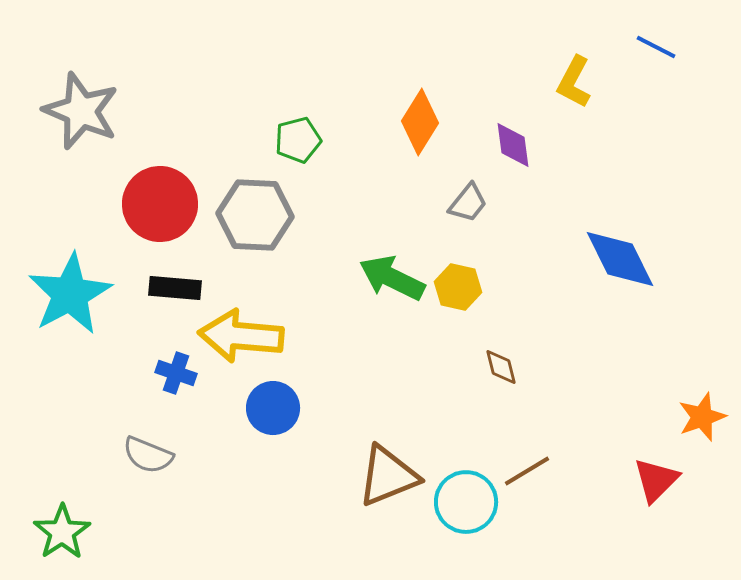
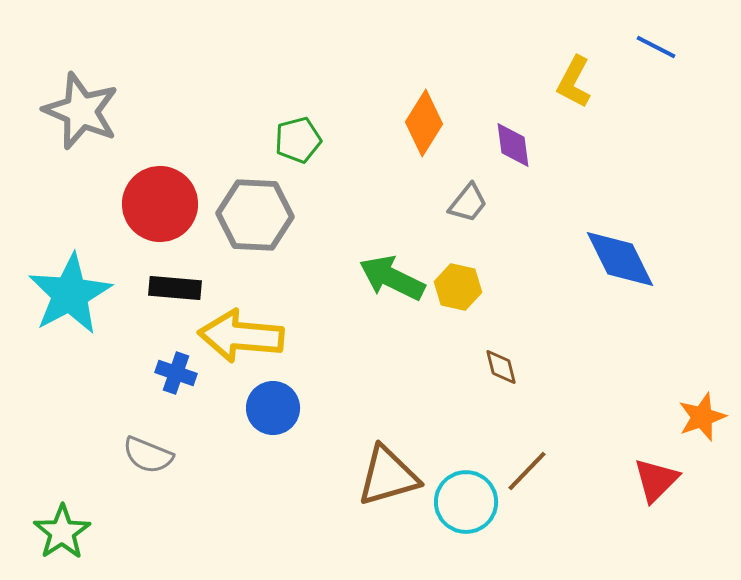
orange diamond: moved 4 px right, 1 px down
brown line: rotated 15 degrees counterclockwise
brown triangle: rotated 6 degrees clockwise
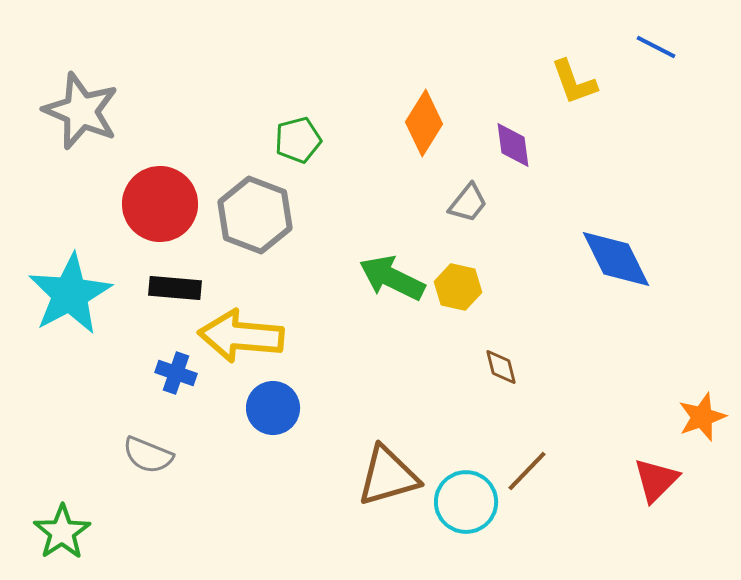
yellow L-shape: rotated 48 degrees counterclockwise
gray hexagon: rotated 18 degrees clockwise
blue diamond: moved 4 px left
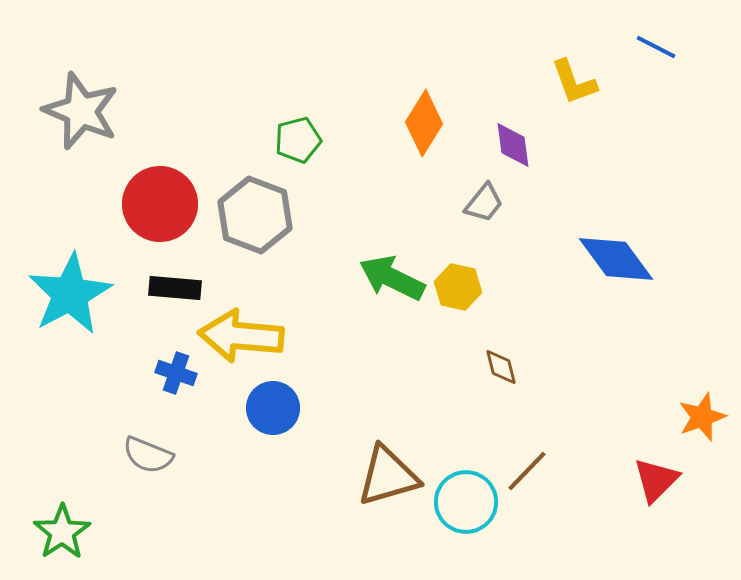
gray trapezoid: moved 16 px right
blue diamond: rotated 10 degrees counterclockwise
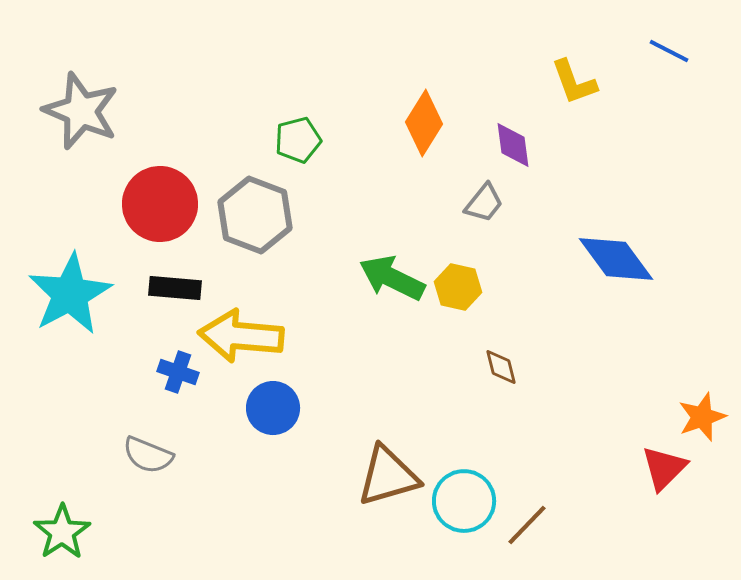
blue line: moved 13 px right, 4 px down
blue cross: moved 2 px right, 1 px up
brown line: moved 54 px down
red triangle: moved 8 px right, 12 px up
cyan circle: moved 2 px left, 1 px up
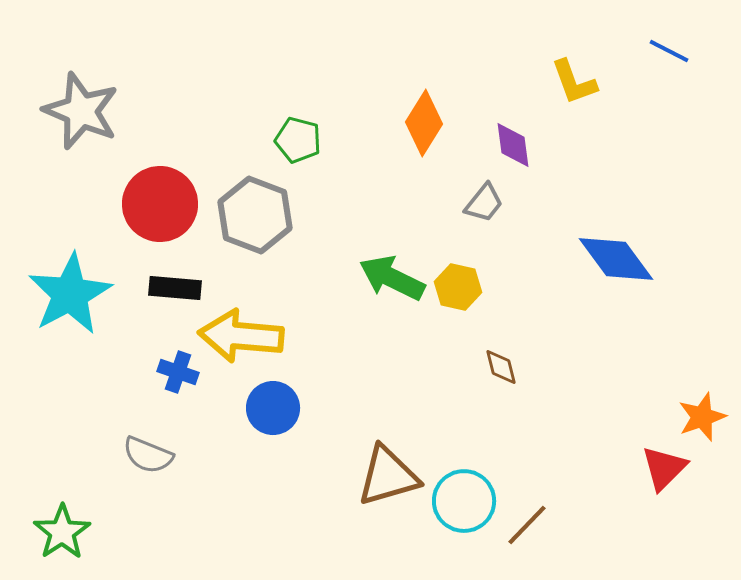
green pentagon: rotated 30 degrees clockwise
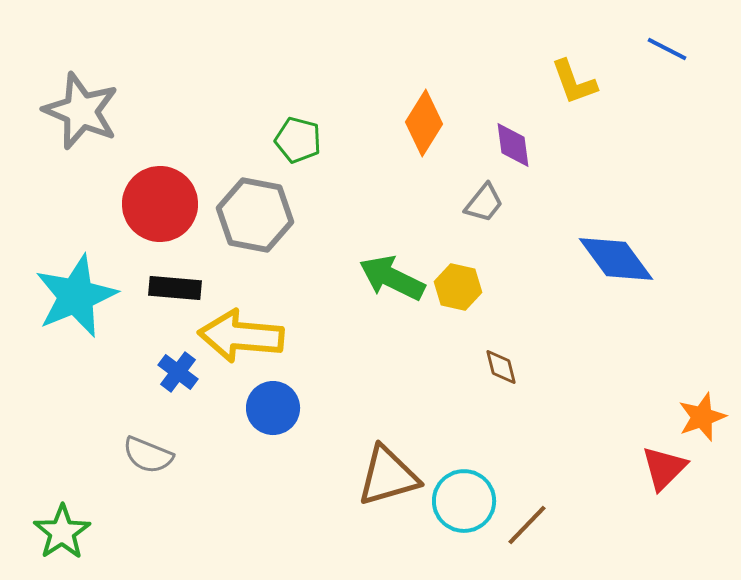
blue line: moved 2 px left, 2 px up
gray hexagon: rotated 10 degrees counterclockwise
cyan star: moved 6 px right, 2 px down; rotated 6 degrees clockwise
blue cross: rotated 18 degrees clockwise
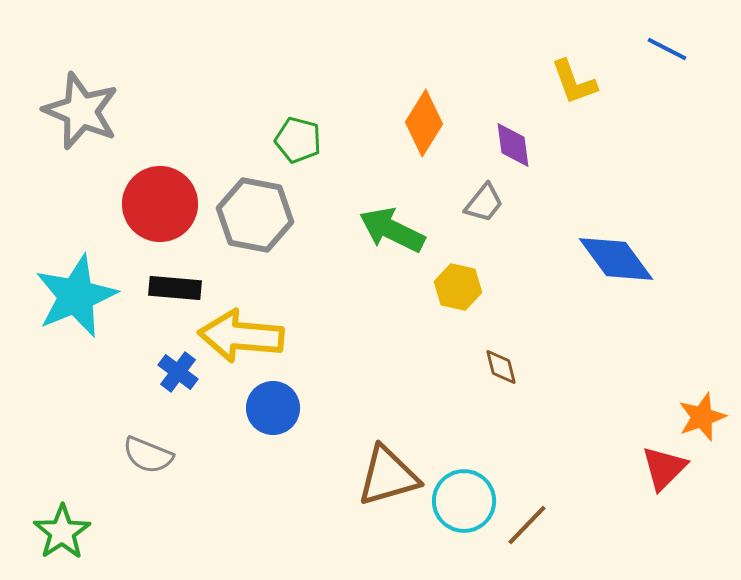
green arrow: moved 48 px up
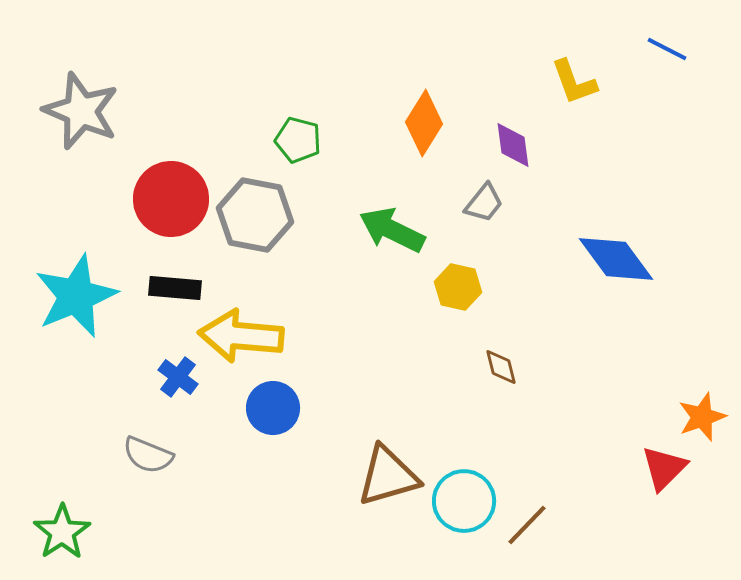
red circle: moved 11 px right, 5 px up
blue cross: moved 5 px down
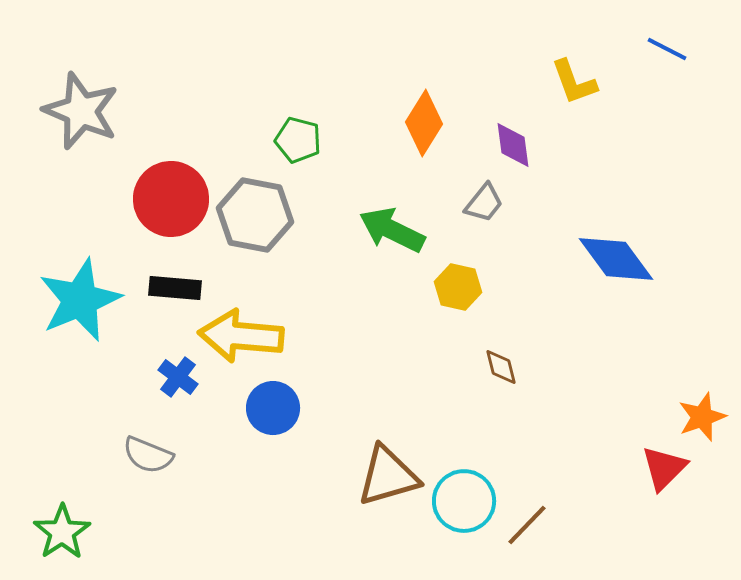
cyan star: moved 4 px right, 4 px down
